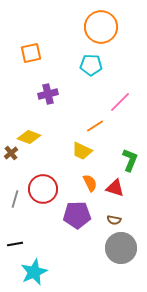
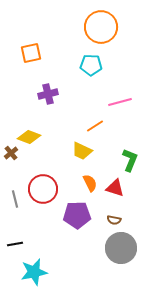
pink line: rotated 30 degrees clockwise
gray line: rotated 30 degrees counterclockwise
cyan star: rotated 12 degrees clockwise
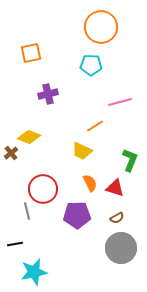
gray line: moved 12 px right, 12 px down
brown semicircle: moved 3 px right, 2 px up; rotated 40 degrees counterclockwise
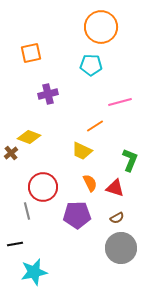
red circle: moved 2 px up
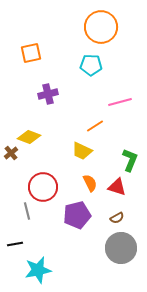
red triangle: moved 2 px right, 1 px up
purple pentagon: rotated 12 degrees counterclockwise
cyan star: moved 4 px right, 2 px up
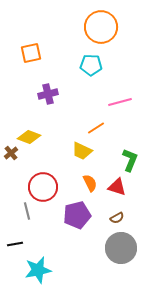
orange line: moved 1 px right, 2 px down
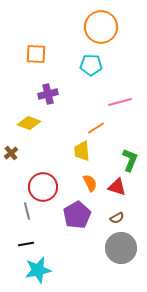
orange square: moved 5 px right, 1 px down; rotated 15 degrees clockwise
yellow diamond: moved 14 px up
yellow trapezoid: rotated 60 degrees clockwise
purple pentagon: rotated 16 degrees counterclockwise
black line: moved 11 px right
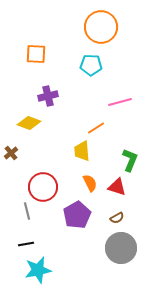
purple cross: moved 2 px down
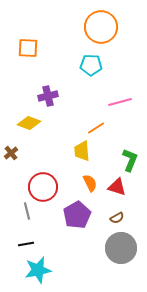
orange square: moved 8 px left, 6 px up
